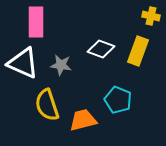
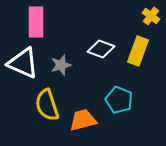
yellow cross: rotated 24 degrees clockwise
gray star: rotated 25 degrees counterclockwise
cyan pentagon: moved 1 px right
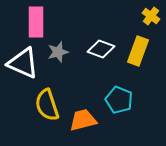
gray star: moved 3 px left, 13 px up
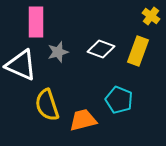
white triangle: moved 2 px left, 2 px down
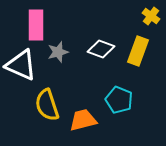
pink rectangle: moved 3 px down
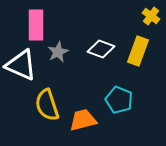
gray star: rotated 10 degrees counterclockwise
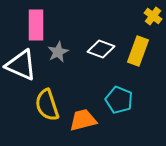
yellow cross: moved 2 px right
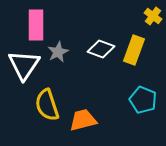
yellow rectangle: moved 4 px left, 1 px up
white triangle: moved 3 px right; rotated 40 degrees clockwise
cyan pentagon: moved 24 px right
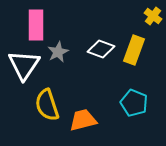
cyan pentagon: moved 9 px left, 3 px down
